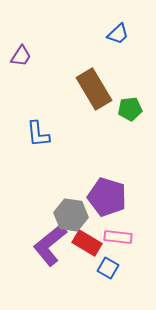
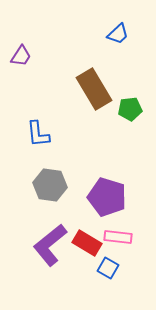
gray hexagon: moved 21 px left, 30 px up
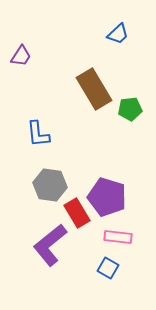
red rectangle: moved 10 px left, 30 px up; rotated 28 degrees clockwise
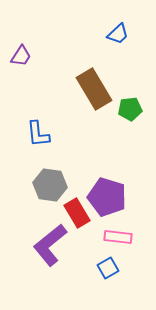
blue square: rotated 30 degrees clockwise
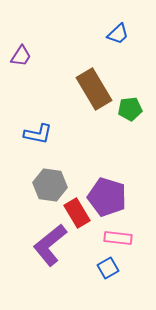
blue L-shape: rotated 72 degrees counterclockwise
pink rectangle: moved 1 px down
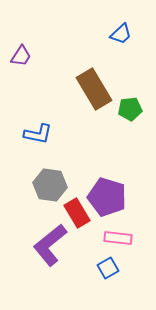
blue trapezoid: moved 3 px right
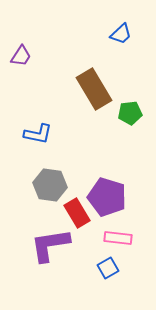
green pentagon: moved 4 px down
purple L-shape: rotated 30 degrees clockwise
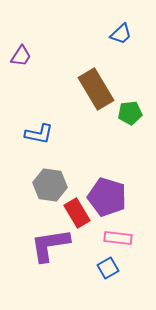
brown rectangle: moved 2 px right
blue L-shape: moved 1 px right
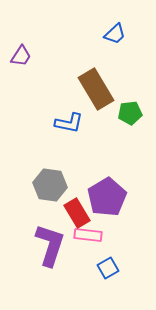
blue trapezoid: moved 6 px left
blue L-shape: moved 30 px right, 11 px up
purple pentagon: rotated 24 degrees clockwise
pink rectangle: moved 30 px left, 3 px up
purple L-shape: rotated 117 degrees clockwise
